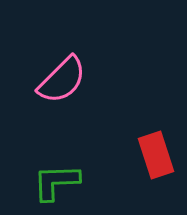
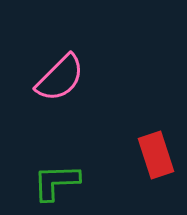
pink semicircle: moved 2 px left, 2 px up
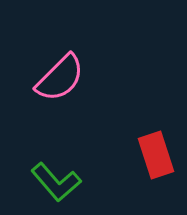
green L-shape: rotated 129 degrees counterclockwise
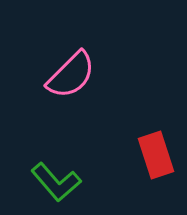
pink semicircle: moved 11 px right, 3 px up
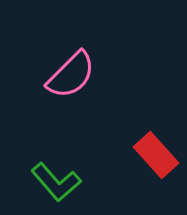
red rectangle: rotated 24 degrees counterclockwise
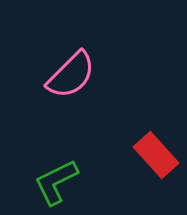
green L-shape: rotated 105 degrees clockwise
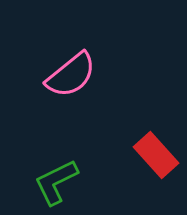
pink semicircle: rotated 6 degrees clockwise
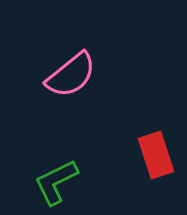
red rectangle: rotated 24 degrees clockwise
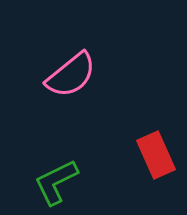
red rectangle: rotated 6 degrees counterclockwise
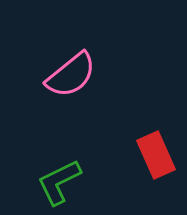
green L-shape: moved 3 px right
